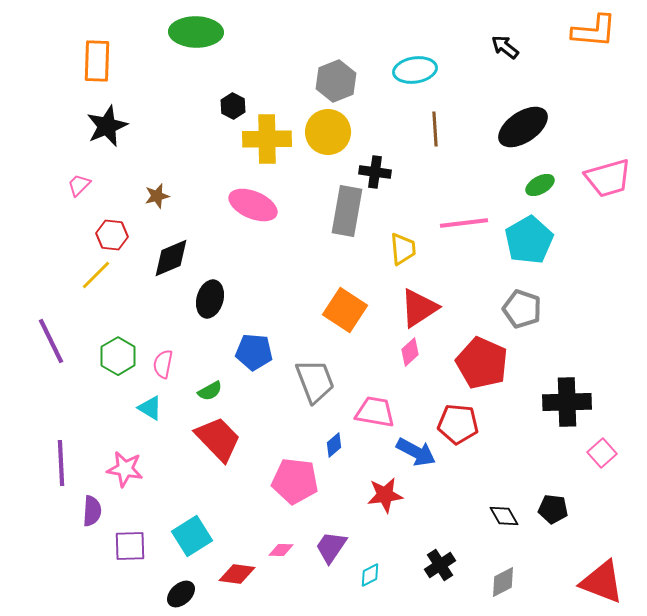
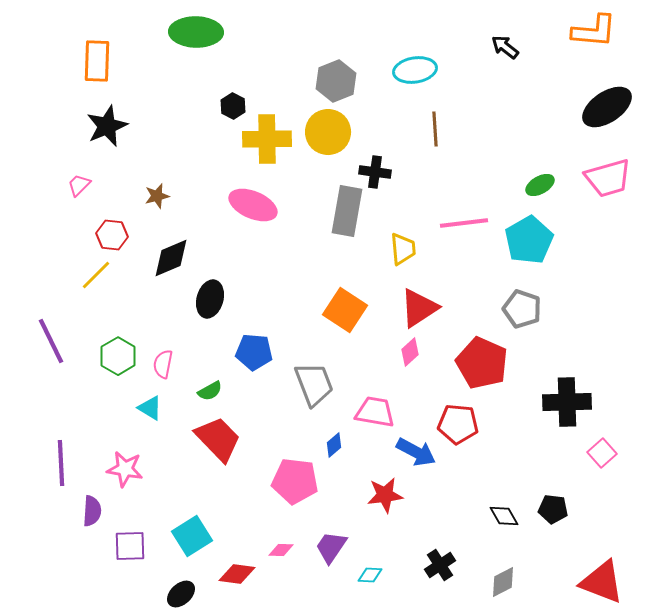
black ellipse at (523, 127): moved 84 px right, 20 px up
gray trapezoid at (315, 381): moved 1 px left, 3 px down
cyan diamond at (370, 575): rotated 30 degrees clockwise
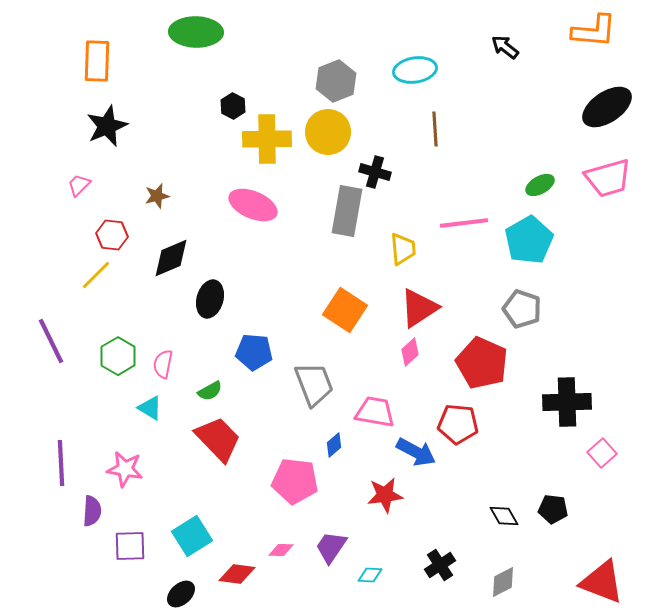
black cross at (375, 172): rotated 8 degrees clockwise
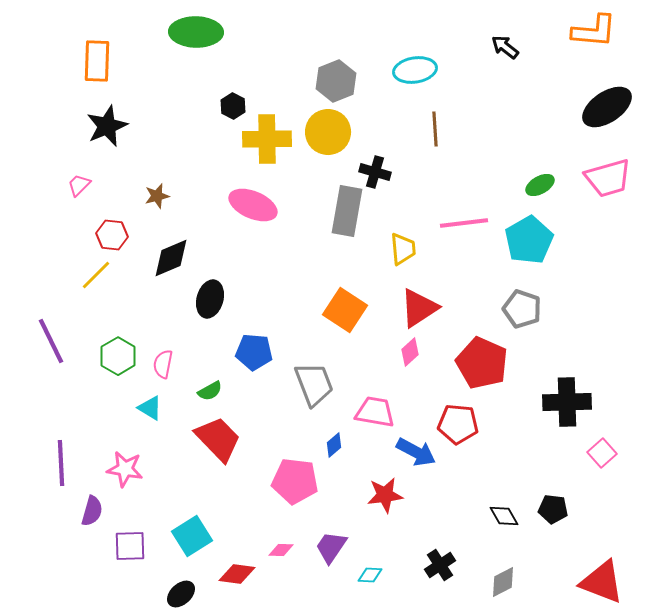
purple semicircle at (92, 511): rotated 12 degrees clockwise
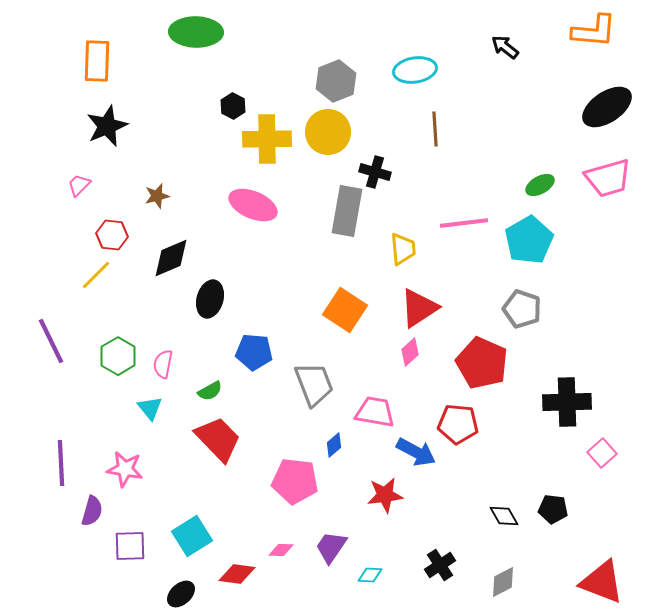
cyan triangle at (150, 408): rotated 20 degrees clockwise
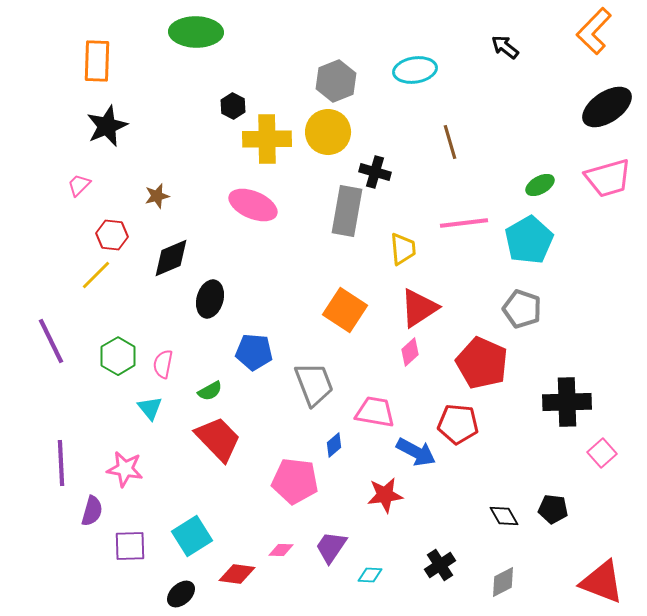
orange L-shape at (594, 31): rotated 129 degrees clockwise
brown line at (435, 129): moved 15 px right, 13 px down; rotated 12 degrees counterclockwise
